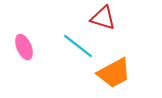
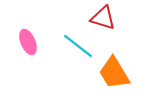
pink ellipse: moved 4 px right, 5 px up
orange trapezoid: rotated 87 degrees clockwise
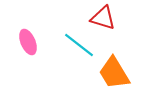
cyan line: moved 1 px right, 1 px up
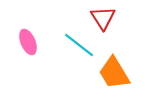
red triangle: rotated 40 degrees clockwise
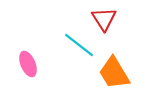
red triangle: moved 1 px right, 1 px down
pink ellipse: moved 22 px down
